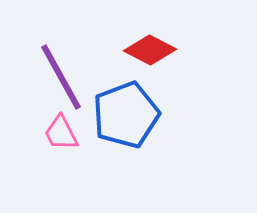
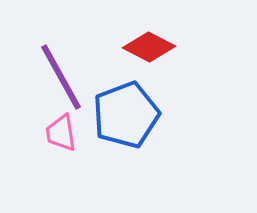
red diamond: moved 1 px left, 3 px up
pink trapezoid: rotated 18 degrees clockwise
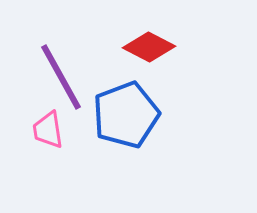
pink trapezoid: moved 13 px left, 3 px up
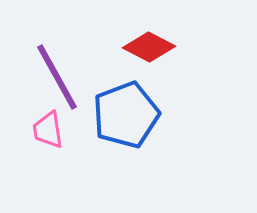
purple line: moved 4 px left
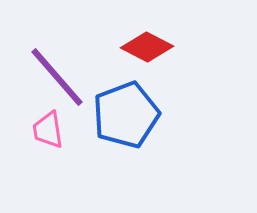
red diamond: moved 2 px left
purple line: rotated 12 degrees counterclockwise
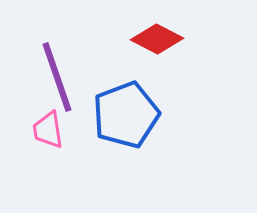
red diamond: moved 10 px right, 8 px up
purple line: rotated 22 degrees clockwise
